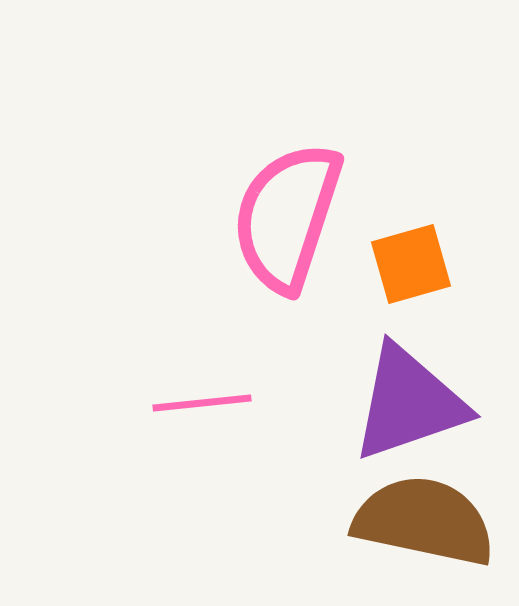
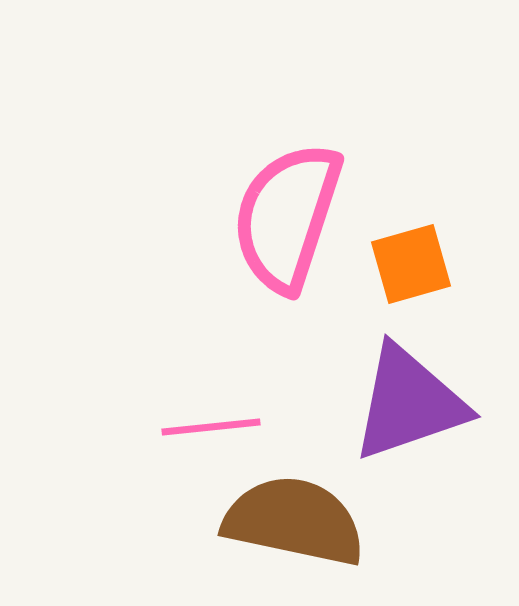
pink line: moved 9 px right, 24 px down
brown semicircle: moved 130 px left
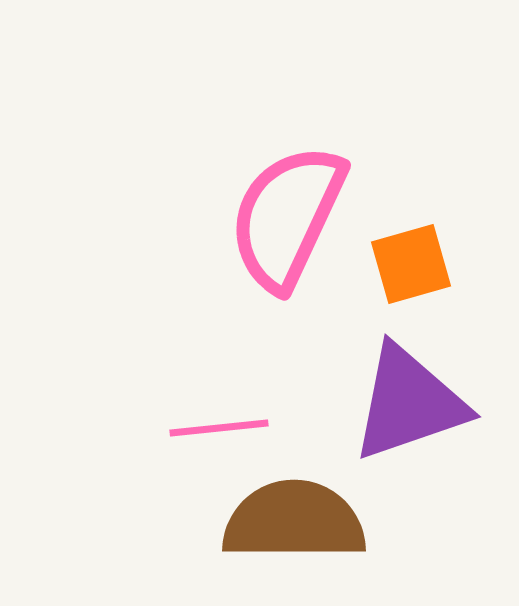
pink semicircle: rotated 7 degrees clockwise
pink line: moved 8 px right, 1 px down
brown semicircle: rotated 12 degrees counterclockwise
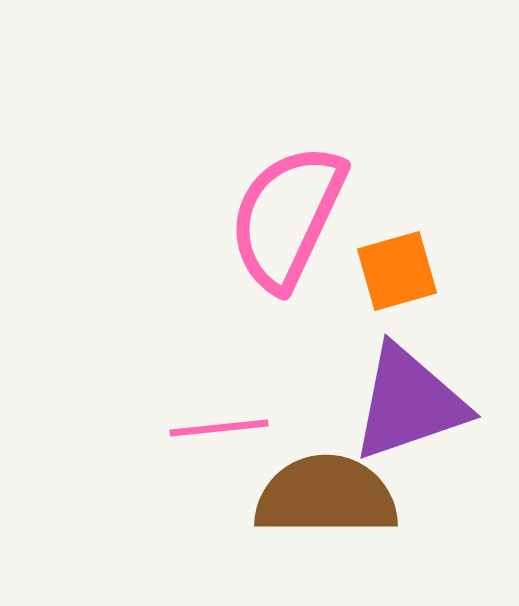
orange square: moved 14 px left, 7 px down
brown semicircle: moved 32 px right, 25 px up
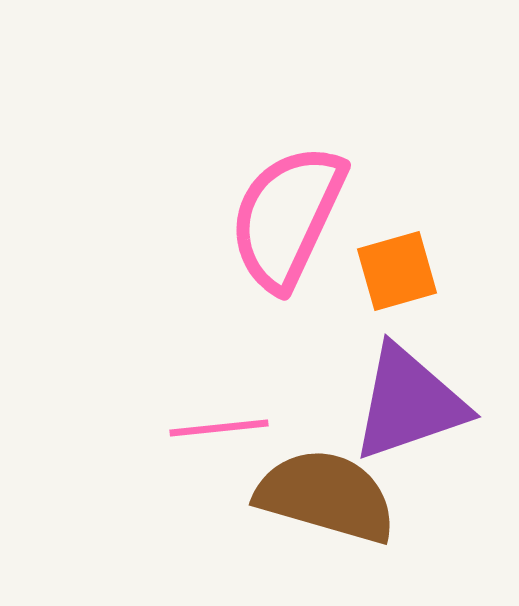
brown semicircle: rotated 16 degrees clockwise
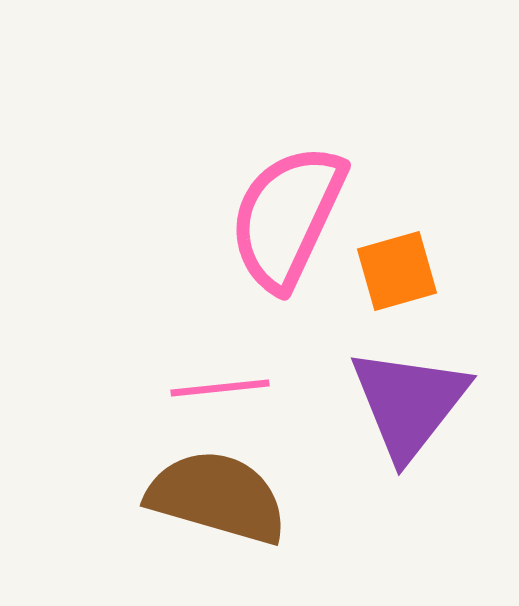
purple triangle: rotated 33 degrees counterclockwise
pink line: moved 1 px right, 40 px up
brown semicircle: moved 109 px left, 1 px down
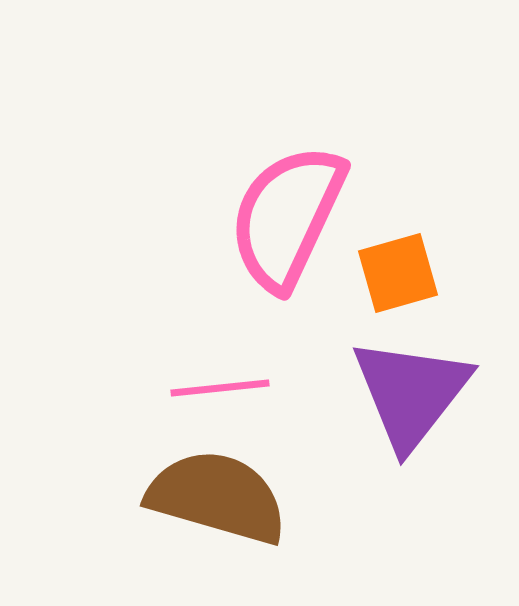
orange square: moved 1 px right, 2 px down
purple triangle: moved 2 px right, 10 px up
